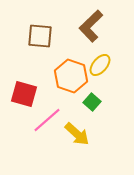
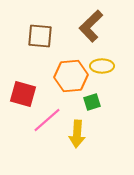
yellow ellipse: moved 2 px right, 1 px down; rotated 50 degrees clockwise
orange hexagon: rotated 24 degrees counterclockwise
red square: moved 1 px left
green square: rotated 30 degrees clockwise
yellow arrow: rotated 52 degrees clockwise
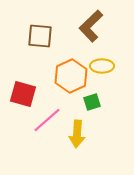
orange hexagon: rotated 20 degrees counterclockwise
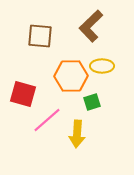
orange hexagon: rotated 24 degrees clockwise
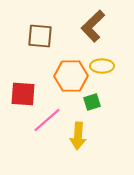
brown L-shape: moved 2 px right
red square: rotated 12 degrees counterclockwise
yellow arrow: moved 1 px right, 2 px down
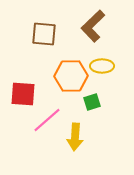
brown square: moved 4 px right, 2 px up
yellow arrow: moved 3 px left, 1 px down
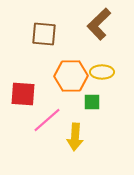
brown L-shape: moved 6 px right, 2 px up
yellow ellipse: moved 6 px down
green square: rotated 18 degrees clockwise
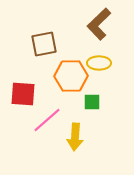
brown square: moved 10 px down; rotated 16 degrees counterclockwise
yellow ellipse: moved 3 px left, 9 px up
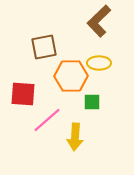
brown L-shape: moved 3 px up
brown square: moved 3 px down
